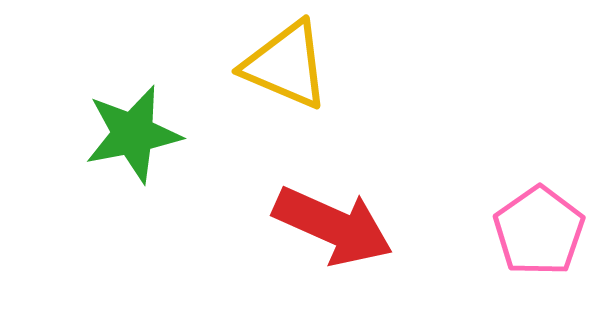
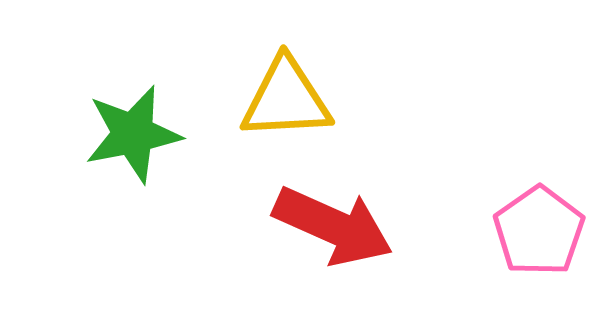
yellow triangle: moved 34 px down; rotated 26 degrees counterclockwise
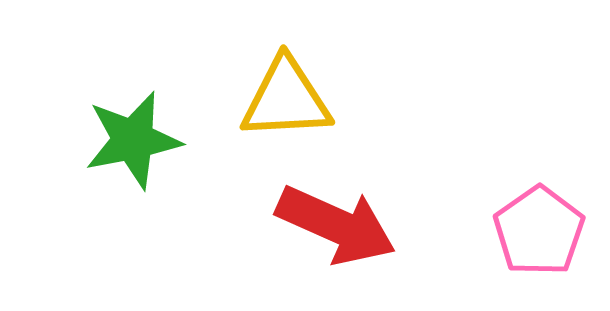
green star: moved 6 px down
red arrow: moved 3 px right, 1 px up
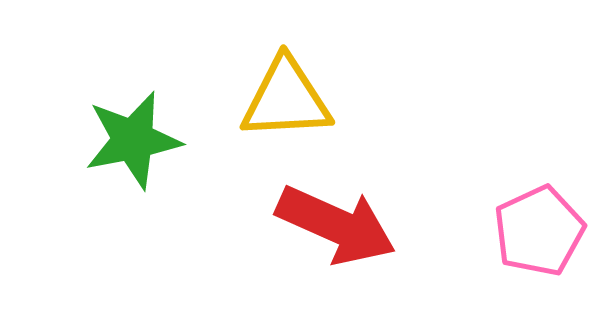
pink pentagon: rotated 10 degrees clockwise
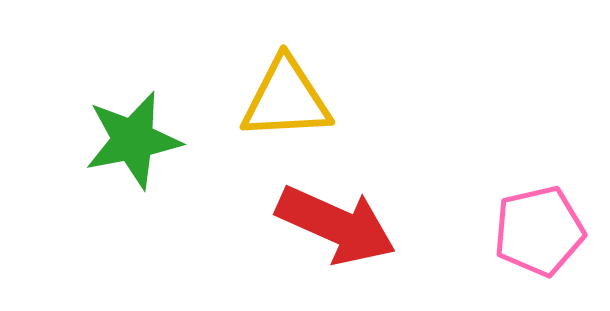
pink pentagon: rotated 12 degrees clockwise
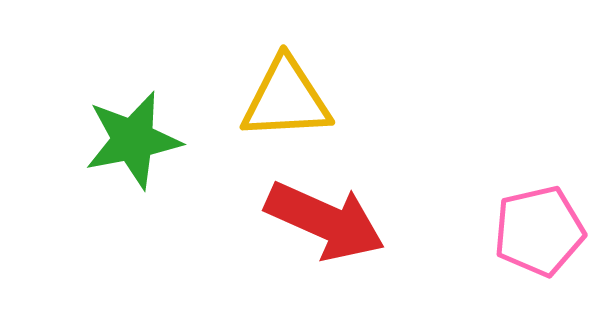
red arrow: moved 11 px left, 4 px up
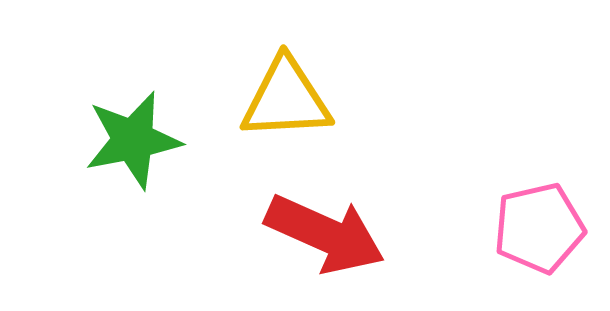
red arrow: moved 13 px down
pink pentagon: moved 3 px up
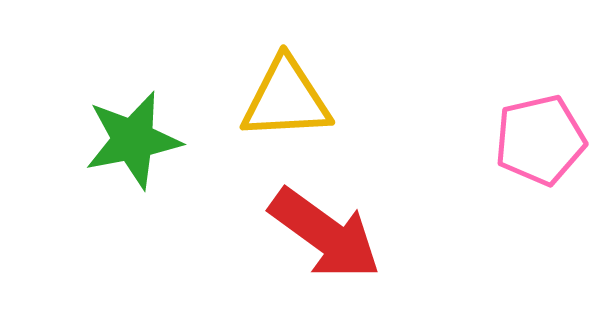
pink pentagon: moved 1 px right, 88 px up
red arrow: rotated 12 degrees clockwise
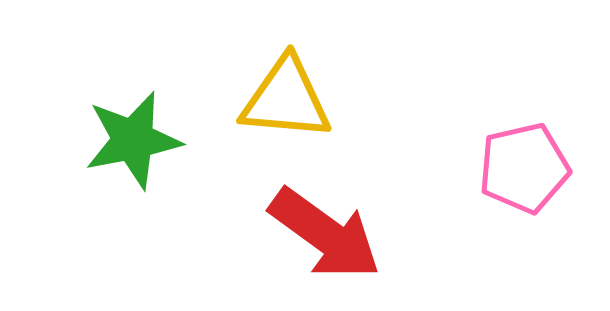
yellow triangle: rotated 8 degrees clockwise
pink pentagon: moved 16 px left, 28 px down
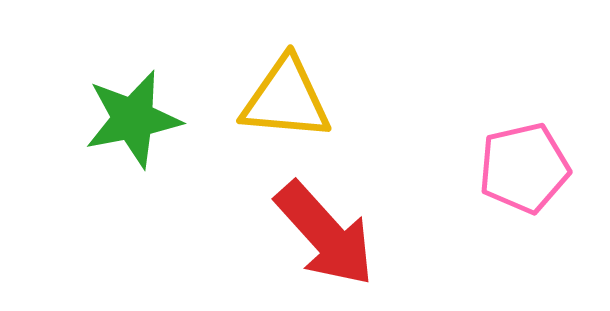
green star: moved 21 px up
red arrow: rotated 12 degrees clockwise
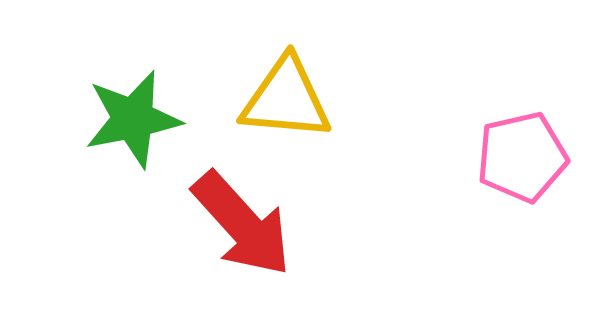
pink pentagon: moved 2 px left, 11 px up
red arrow: moved 83 px left, 10 px up
